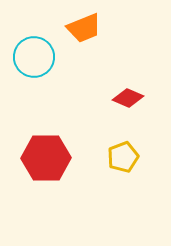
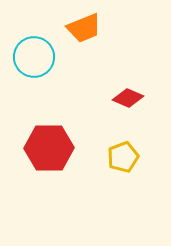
red hexagon: moved 3 px right, 10 px up
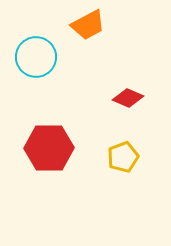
orange trapezoid: moved 4 px right, 3 px up; rotated 6 degrees counterclockwise
cyan circle: moved 2 px right
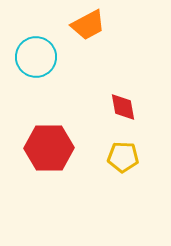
red diamond: moved 5 px left, 9 px down; rotated 56 degrees clockwise
yellow pentagon: rotated 24 degrees clockwise
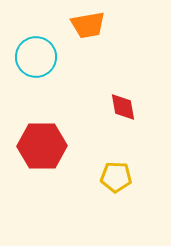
orange trapezoid: rotated 18 degrees clockwise
red hexagon: moved 7 px left, 2 px up
yellow pentagon: moved 7 px left, 20 px down
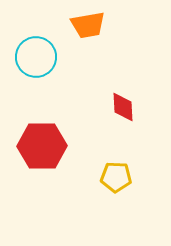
red diamond: rotated 8 degrees clockwise
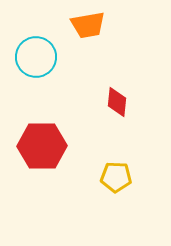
red diamond: moved 6 px left, 5 px up; rotated 8 degrees clockwise
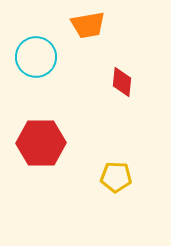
red diamond: moved 5 px right, 20 px up
red hexagon: moved 1 px left, 3 px up
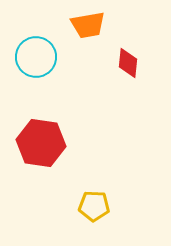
red diamond: moved 6 px right, 19 px up
red hexagon: rotated 9 degrees clockwise
yellow pentagon: moved 22 px left, 29 px down
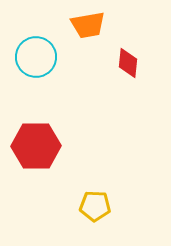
red hexagon: moved 5 px left, 3 px down; rotated 9 degrees counterclockwise
yellow pentagon: moved 1 px right
